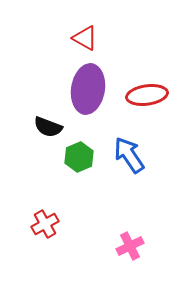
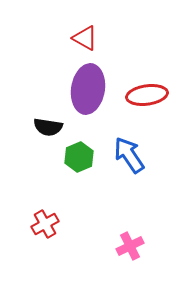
black semicircle: rotated 12 degrees counterclockwise
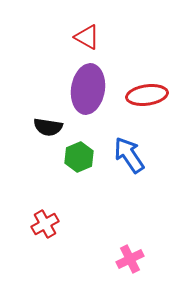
red triangle: moved 2 px right, 1 px up
pink cross: moved 13 px down
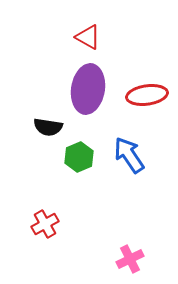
red triangle: moved 1 px right
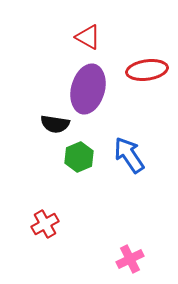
purple ellipse: rotated 6 degrees clockwise
red ellipse: moved 25 px up
black semicircle: moved 7 px right, 3 px up
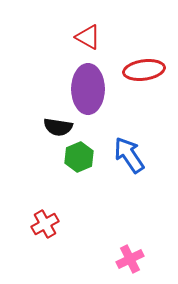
red ellipse: moved 3 px left
purple ellipse: rotated 15 degrees counterclockwise
black semicircle: moved 3 px right, 3 px down
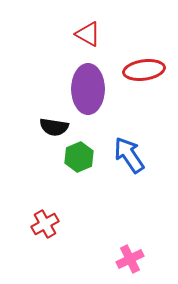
red triangle: moved 3 px up
black semicircle: moved 4 px left
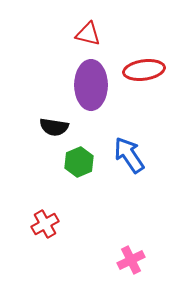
red triangle: rotated 16 degrees counterclockwise
purple ellipse: moved 3 px right, 4 px up
green hexagon: moved 5 px down
pink cross: moved 1 px right, 1 px down
